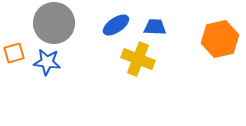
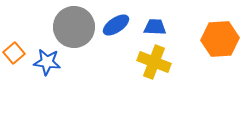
gray circle: moved 20 px right, 4 px down
orange hexagon: rotated 9 degrees clockwise
orange square: rotated 25 degrees counterclockwise
yellow cross: moved 16 px right, 3 px down
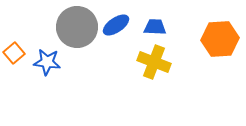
gray circle: moved 3 px right
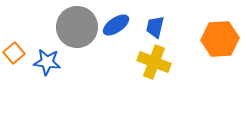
blue trapezoid: rotated 80 degrees counterclockwise
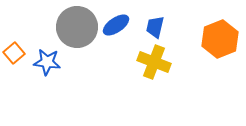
orange hexagon: rotated 18 degrees counterclockwise
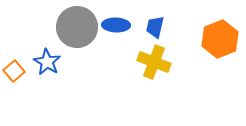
blue ellipse: rotated 36 degrees clockwise
orange square: moved 18 px down
blue star: rotated 24 degrees clockwise
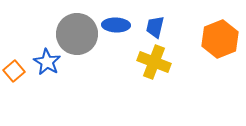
gray circle: moved 7 px down
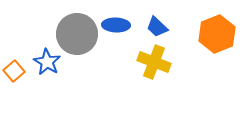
blue trapezoid: moved 2 px right; rotated 60 degrees counterclockwise
orange hexagon: moved 3 px left, 5 px up
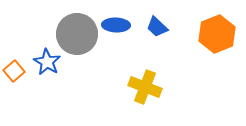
yellow cross: moved 9 px left, 25 px down
